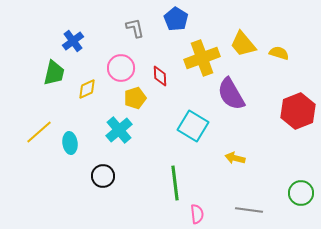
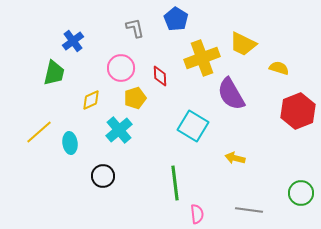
yellow trapezoid: rotated 24 degrees counterclockwise
yellow semicircle: moved 15 px down
yellow diamond: moved 4 px right, 11 px down
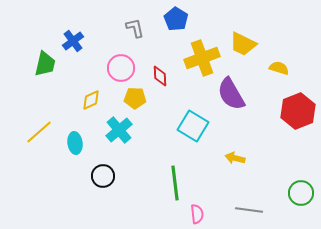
green trapezoid: moved 9 px left, 9 px up
yellow pentagon: rotated 20 degrees clockwise
cyan ellipse: moved 5 px right
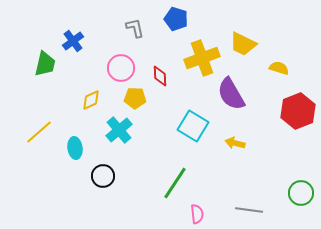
blue pentagon: rotated 15 degrees counterclockwise
cyan ellipse: moved 5 px down
yellow arrow: moved 15 px up
green line: rotated 40 degrees clockwise
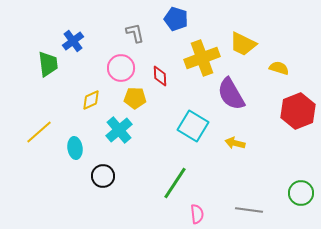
gray L-shape: moved 5 px down
green trapezoid: moved 3 px right; rotated 20 degrees counterclockwise
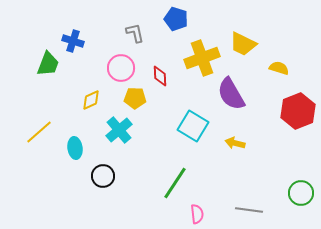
blue cross: rotated 35 degrees counterclockwise
green trapezoid: rotated 28 degrees clockwise
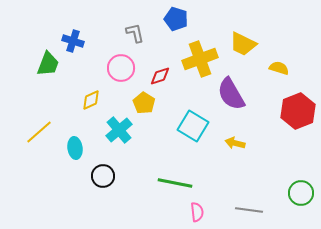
yellow cross: moved 2 px left, 1 px down
red diamond: rotated 75 degrees clockwise
yellow pentagon: moved 9 px right, 5 px down; rotated 30 degrees clockwise
green line: rotated 68 degrees clockwise
pink semicircle: moved 2 px up
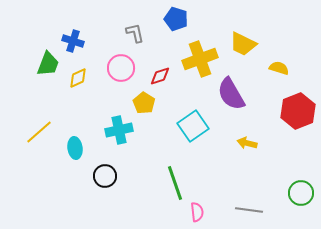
yellow diamond: moved 13 px left, 22 px up
cyan square: rotated 24 degrees clockwise
cyan cross: rotated 28 degrees clockwise
yellow arrow: moved 12 px right
black circle: moved 2 px right
green line: rotated 60 degrees clockwise
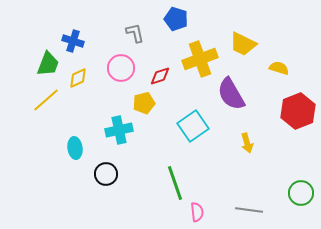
yellow pentagon: rotated 25 degrees clockwise
yellow line: moved 7 px right, 32 px up
yellow arrow: rotated 120 degrees counterclockwise
black circle: moved 1 px right, 2 px up
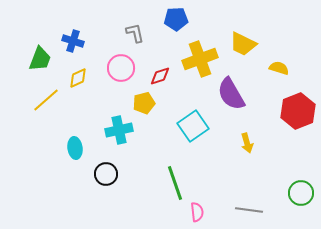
blue pentagon: rotated 20 degrees counterclockwise
green trapezoid: moved 8 px left, 5 px up
